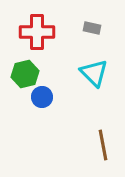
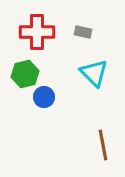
gray rectangle: moved 9 px left, 4 px down
blue circle: moved 2 px right
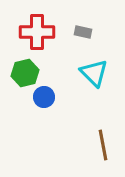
green hexagon: moved 1 px up
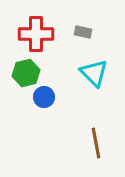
red cross: moved 1 px left, 2 px down
green hexagon: moved 1 px right
brown line: moved 7 px left, 2 px up
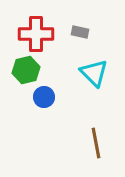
gray rectangle: moved 3 px left
green hexagon: moved 3 px up
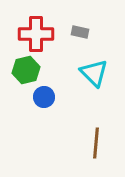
brown line: rotated 16 degrees clockwise
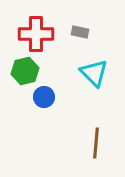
green hexagon: moved 1 px left, 1 px down
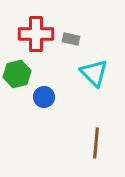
gray rectangle: moved 9 px left, 7 px down
green hexagon: moved 8 px left, 3 px down
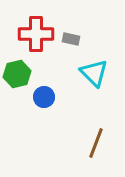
brown line: rotated 16 degrees clockwise
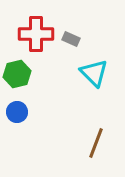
gray rectangle: rotated 12 degrees clockwise
blue circle: moved 27 px left, 15 px down
